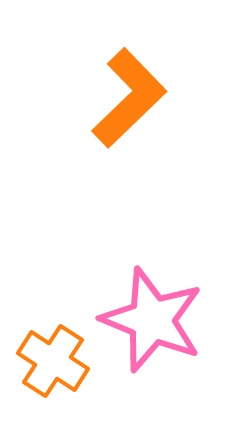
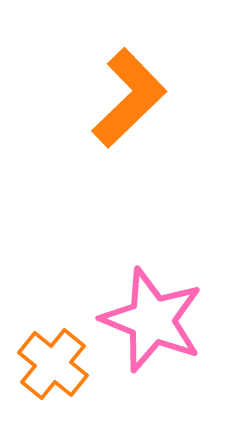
orange cross: moved 3 px down; rotated 6 degrees clockwise
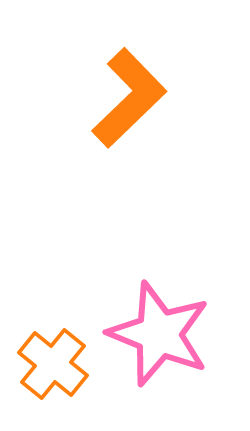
pink star: moved 7 px right, 14 px down
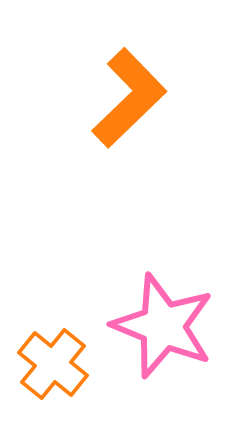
pink star: moved 4 px right, 8 px up
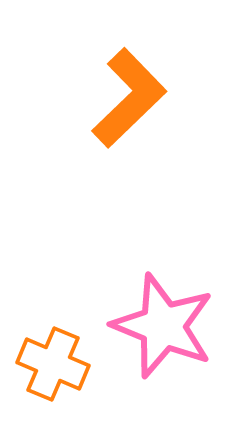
orange cross: rotated 16 degrees counterclockwise
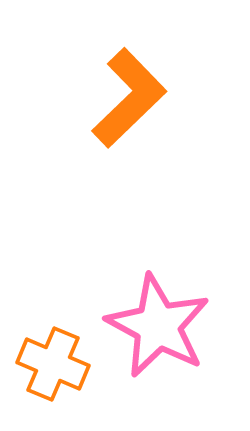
pink star: moved 5 px left; rotated 6 degrees clockwise
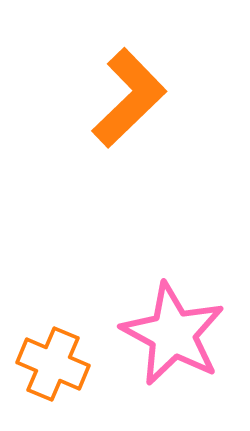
pink star: moved 15 px right, 8 px down
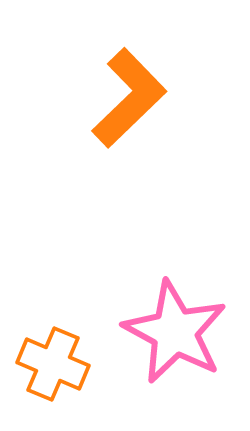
pink star: moved 2 px right, 2 px up
